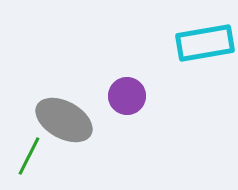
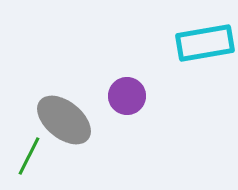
gray ellipse: rotated 10 degrees clockwise
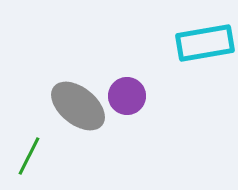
gray ellipse: moved 14 px right, 14 px up
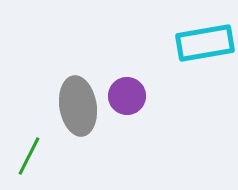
gray ellipse: rotated 42 degrees clockwise
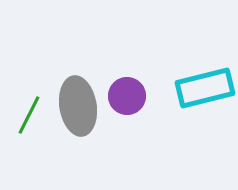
cyan rectangle: moved 45 px down; rotated 4 degrees counterclockwise
green line: moved 41 px up
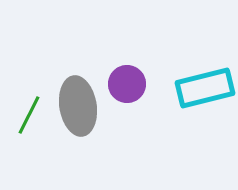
purple circle: moved 12 px up
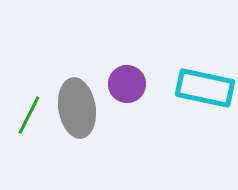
cyan rectangle: rotated 26 degrees clockwise
gray ellipse: moved 1 px left, 2 px down
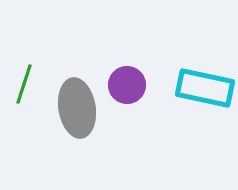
purple circle: moved 1 px down
green line: moved 5 px left, 31 px up; rotated 9 degrees counterclockwise
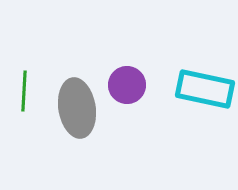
green line: moved 7 px down; rotated 15 degrees counterclockwise
cyan rectangle: moved 1 px down
